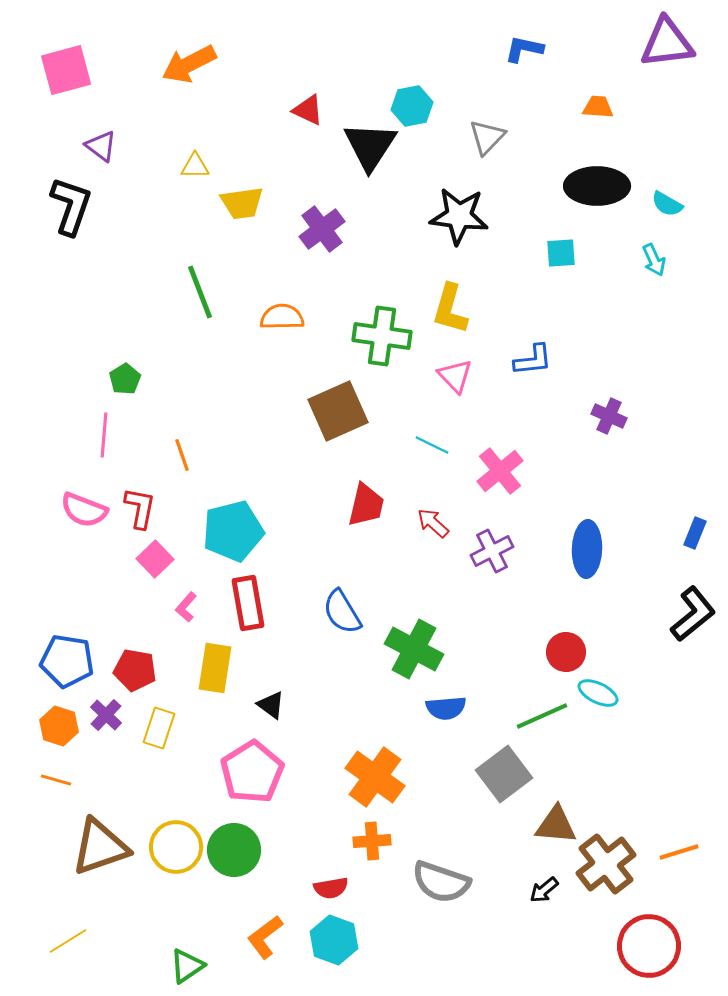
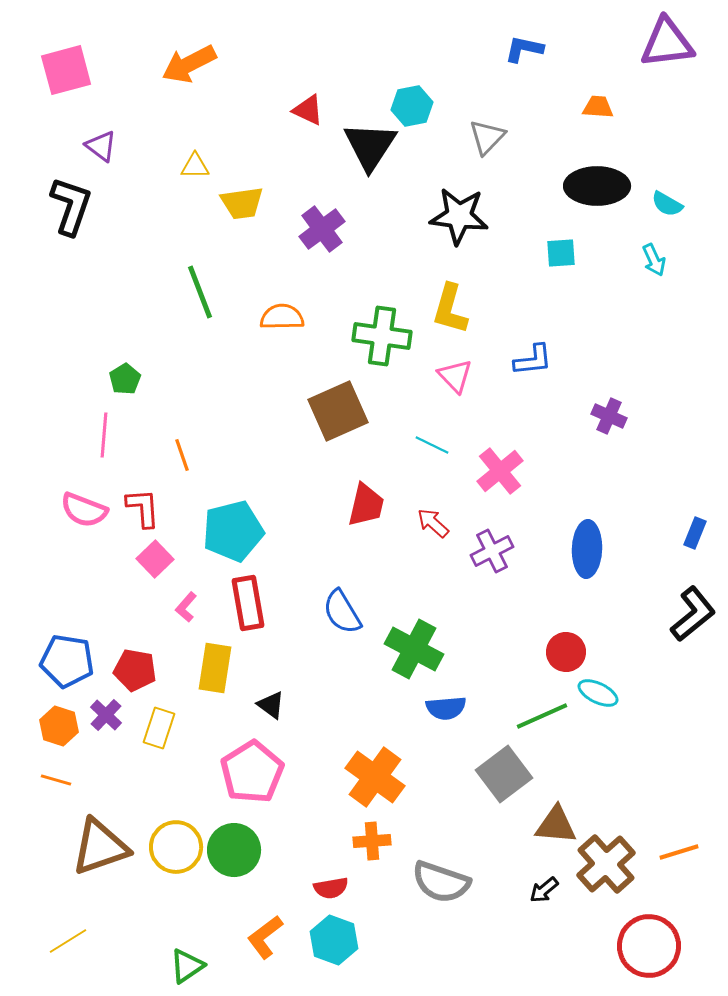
red L-shape at (140, 508): moved 3 px right; rotated 15 degrees counterclockwise
brown cross at (606, 864): rotated 4 degrees counterclockwise
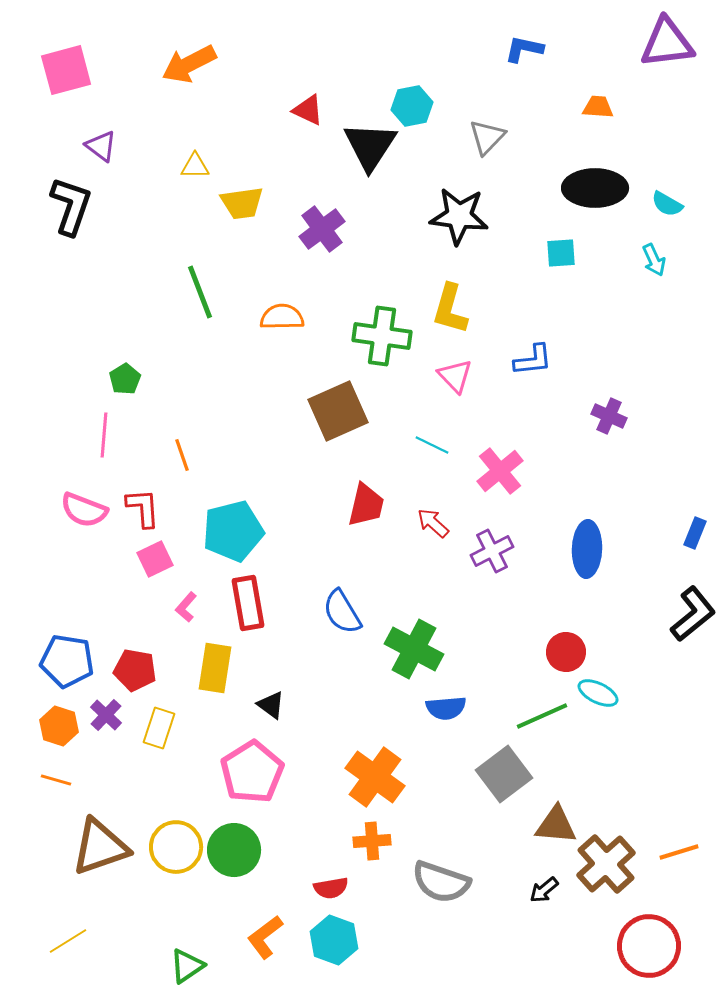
black ellipse at (597, 186): moved 2 px left, 2 px down
pink square at (155, 559): rotated 18 degrees clockwise
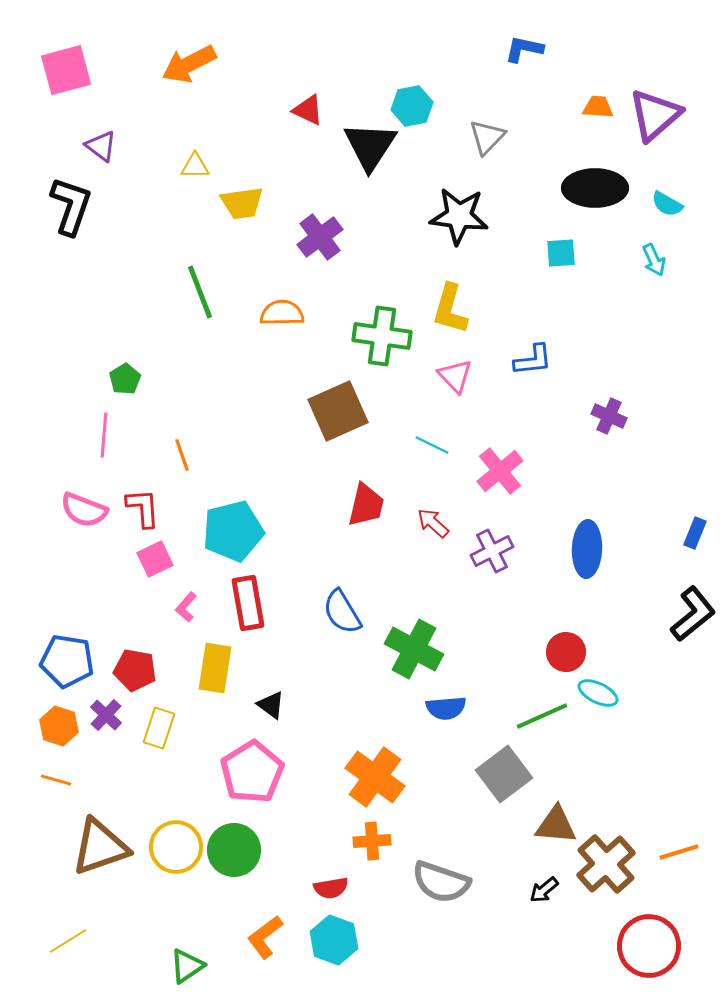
purple triangle at (667, 43): moved 12 px left, 72 px down; rotated 34 degrees counterclockwise
purple cross at (322, 229): moved 2 px left, 8 px down
orange semicircle at (282, 317): moved 4 px up
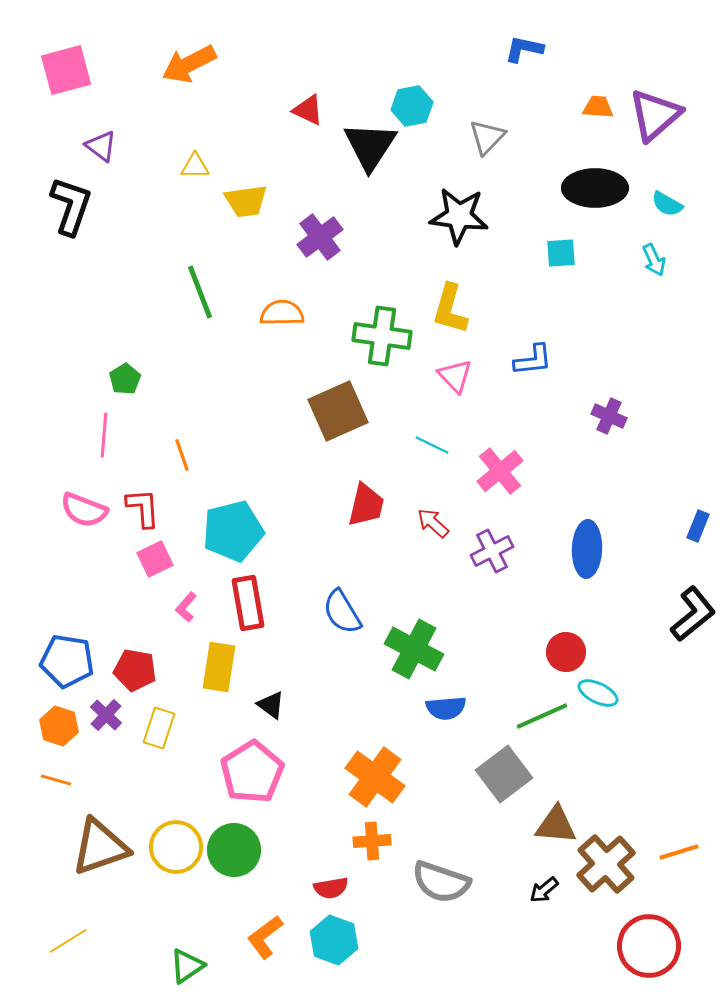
yellow trapezoid at (242, 203): moved 4 px right, 2 px up
blue rectangle at (695, 533): moved 3 px right, 7 px up
yellow rectangle at (215, 668): moved 4 px right, 1 px up
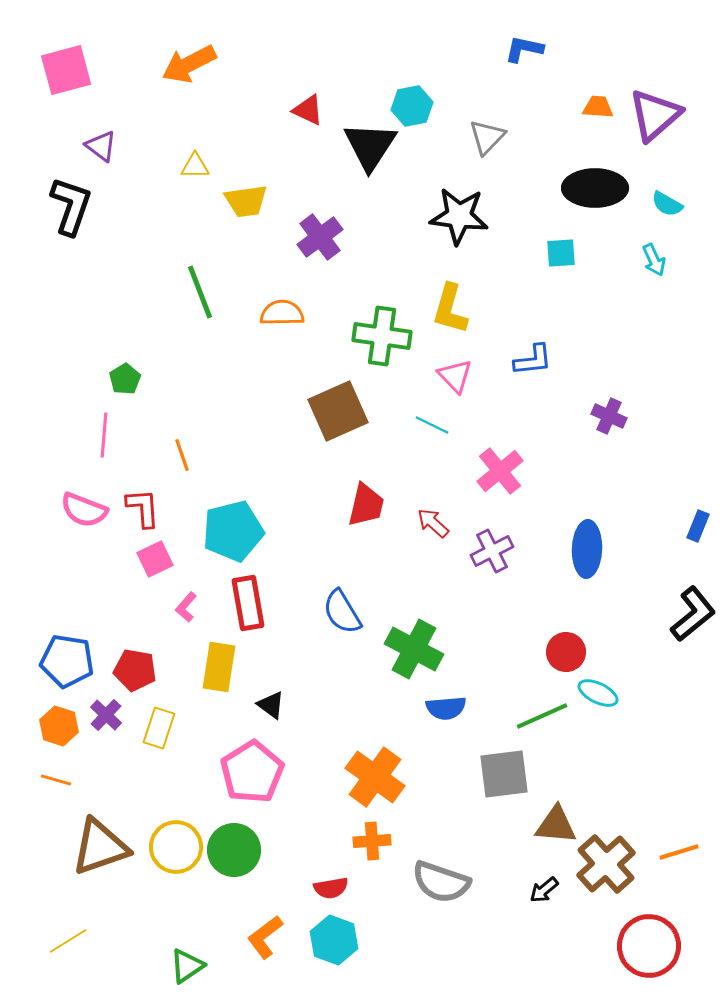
cyan line at (432, 445): moved 20 px up
gray square at (504, 774): rotated 30 degrees clockwise
